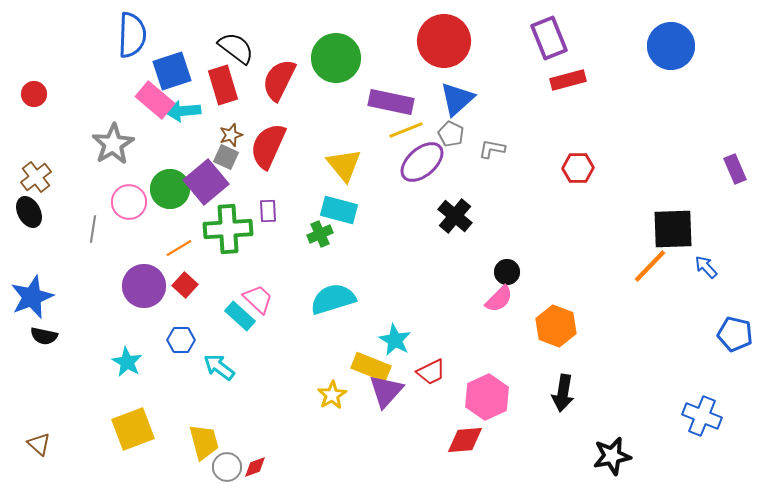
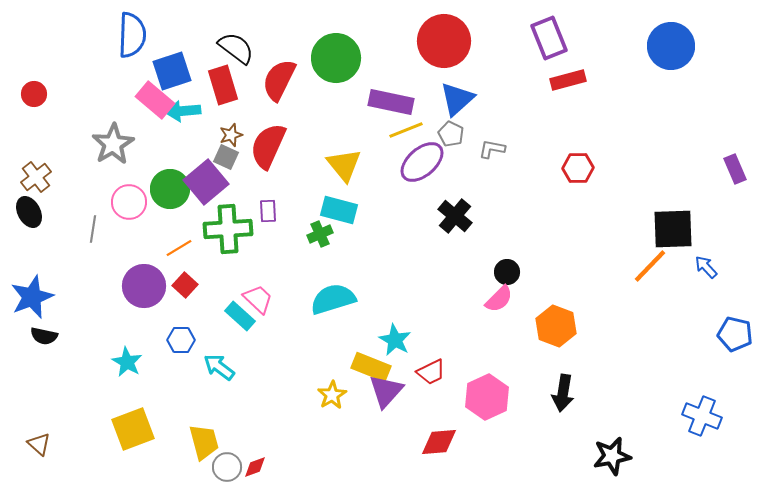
red diamond at (465, 440): moved 26 px left, 2 px down
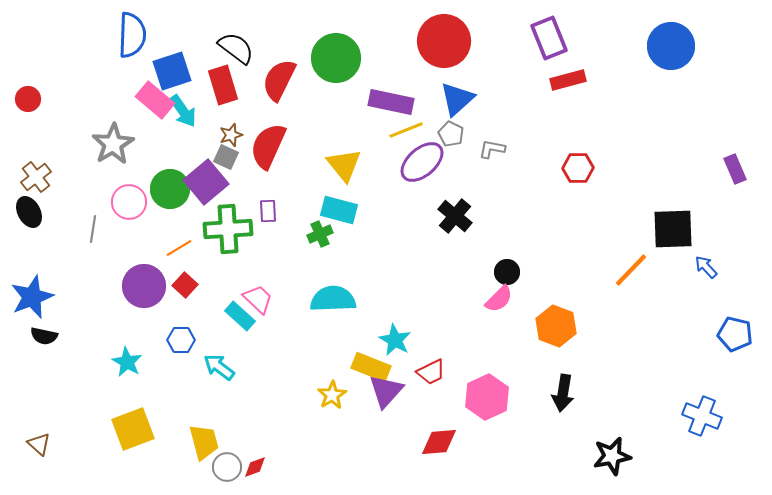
red circle at (34, 94): moved 6 px left, 5 px down
cyan arrow at (183, 111): rotated 120 degrees counterclockwise
orange line at (650, 266): moved 19 px left, 4 px down
cyan semicircle at (333, 299): rotated 15 degrees clockwise
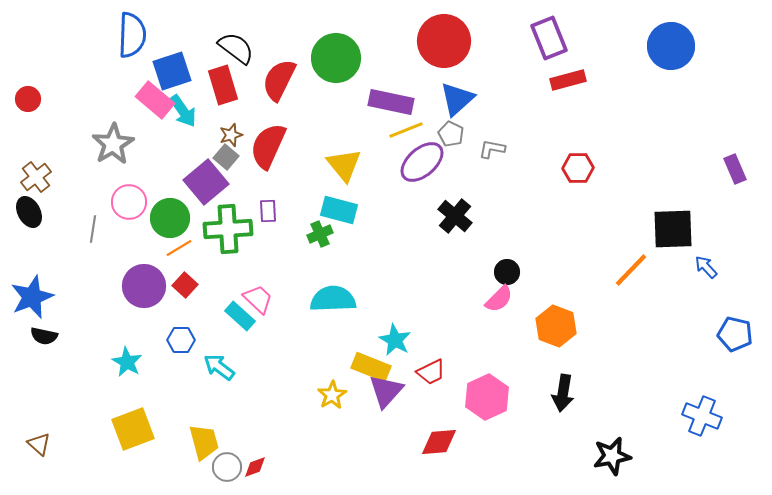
gray square at (226, 157): rotated 15 degrees clockwise
green circle at (170, 189): moved 29 px down
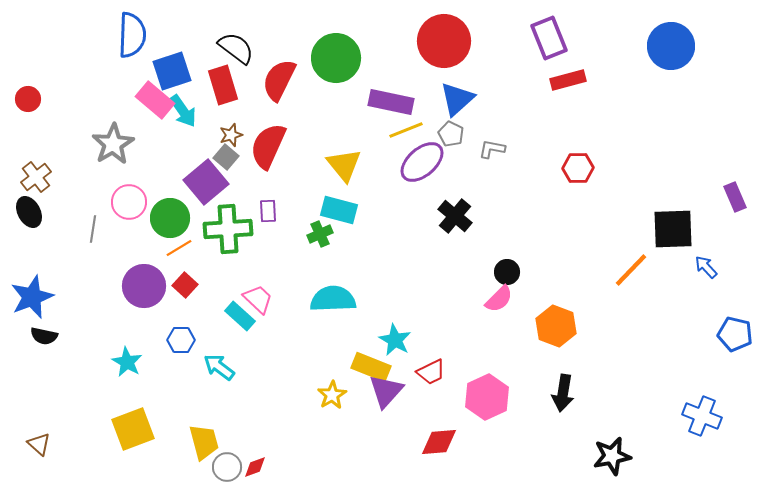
purple rectangle at (735, 169): moved 28 px down
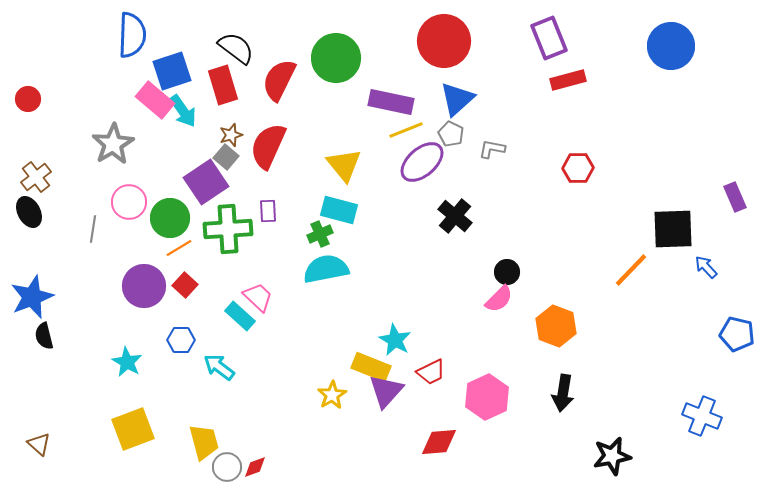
purple square at (206, 182): rotated 6 degrees clockwise
pink trapezoid at (258, 299): moved 2 px up
cyan semicircle at (333, 299): moved 7 px left, 30 px up; rotated 9 degrees counterclockwise
blue pentagon at (735, 334): moved 2 px right
black semicircle at (44, 336): rotated 64 degrees clockwise
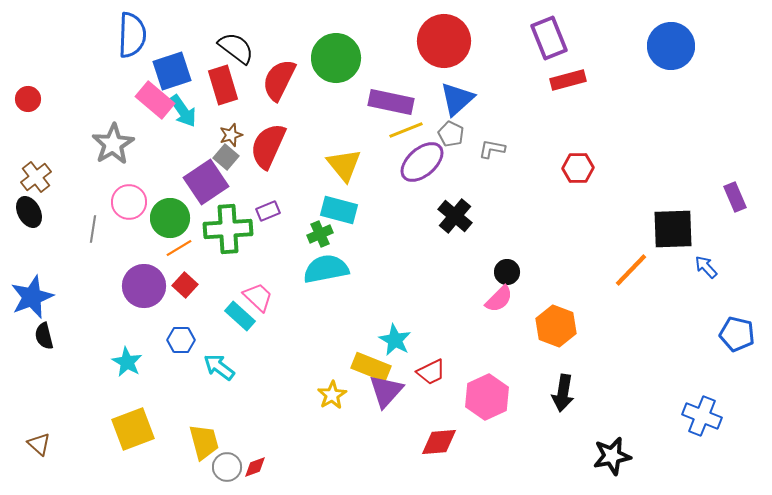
purple rectangle at (268, 211): rotated 70 degrees clockwise
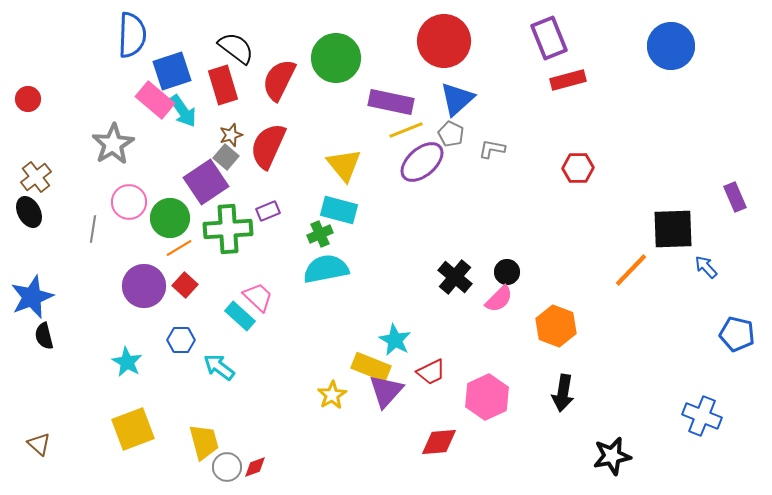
black cross at (455, 216): moved 61 px down
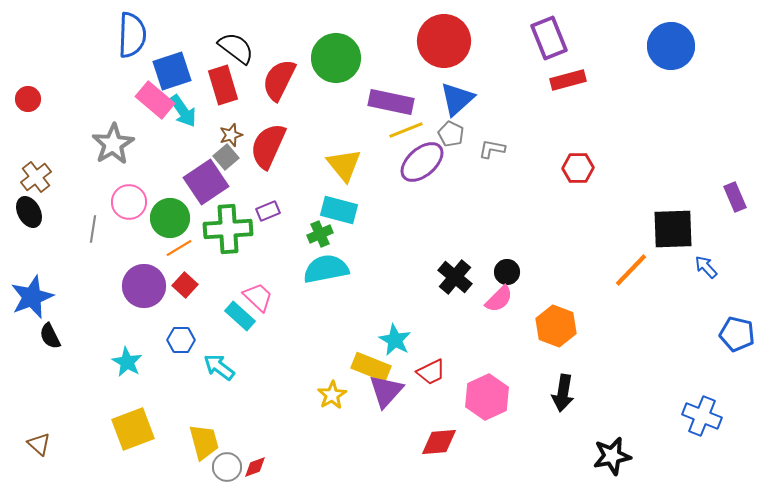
gray square at (226, 157): rotated 10 degrees clockwise
black semicircle at (44, 336): moved 6 px right; rotated 12 degrees counterclockwise
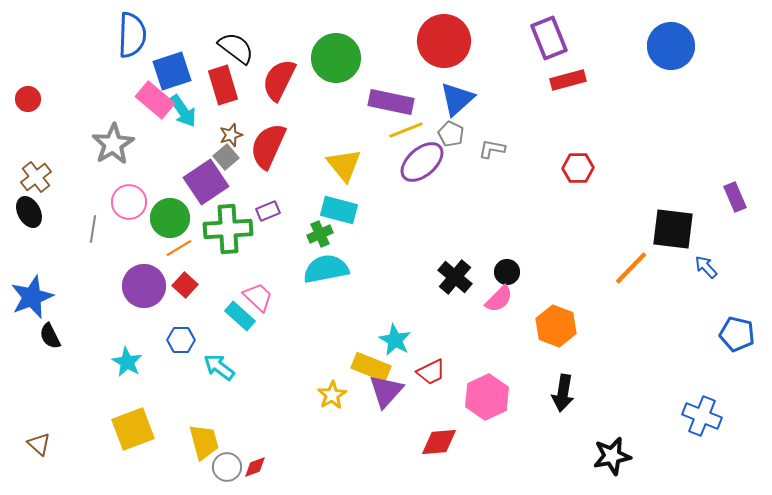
black square at (673, 229): rotated 9 degrees clockwise
orange line at (631, 270): moved 2 px up
